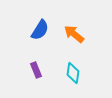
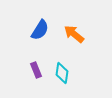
cyan diamond: moved 11 px left
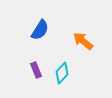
orange arrow: moved 9 px right, 7 px down
cyan diamond: rotated 35 degrees clockwise
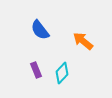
blue semicircle: rotated 110 degrees clockwise
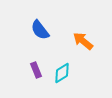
cyan diamond: rotated 15 degrees clockwise
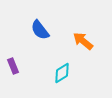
purple rectangle: moved 23 px left, 4 px up
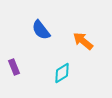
blue semicircle: moved 1 px right
purple rectangle: moved 1 px right, 1 px down
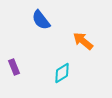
blue semicircle: moved 10 px up
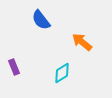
orange arrow: moved 1 px left, 1 px down
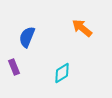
blue semicircle: moved 14 px left, 17 px down; rotated 60 degrees clockwise
orange arrow: moved 14 px up
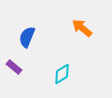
purple rectangle: rotated 28 degrees counterclockwise
cyan diamond: moved 1 px down
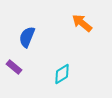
orange arrow: moved 5 px up
